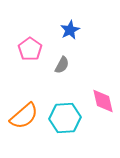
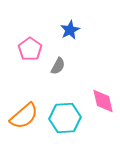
gray semicircle: moved 4 px left, 1 px down
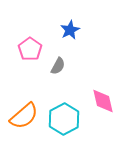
cyan hexagon: moved 1 px left, 1 px down; rotated 24 degrees counterclockwise
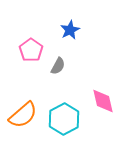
pink pentagon: moved 1 px right, 1 px down
orange semicircle: moved 1 px left, 1 px up
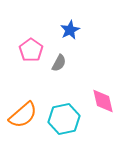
gray semicircle: moved 1 px right, 3 px up
cyan hexagon: rotated 16 degrees clockwise
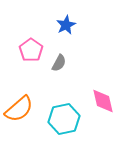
blue star: moved 4 px left, 5 px up
orange semicircle: moved 4 px left, 6 px up
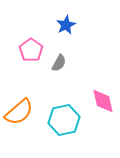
orange semicircle: moved 3 px down
cyan hexagon: moved 1 px down
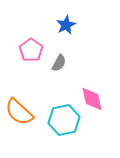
pink diamond: moved 11 px left, 2 px up
orange semicircle: rotated 84 degrees clockwise
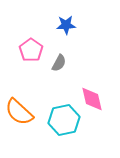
blue star: rotated 24 degrees clockwise
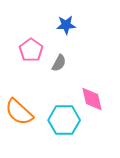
cyan hexagon: rotated 12 degrees clockwise
